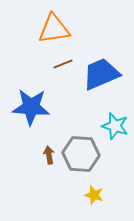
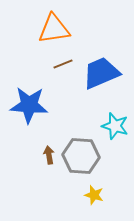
blue trapezoid: moved 1 px up
blue star: moved 2 px left, 2 px up
gray hexagon: moved 2 px down
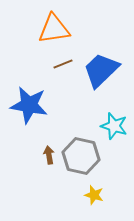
blue trapezoid: moved 3 px up; rotated 21 degrees counterclockwise
blue star: rotated 6 degrees clockwise
cyan star: moved 1 px left
gray hexagon: rotated 9 degrees clockwise
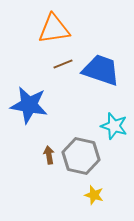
blue trapezoid: rotated 63 degrees clockwise
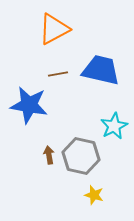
orange triangle: rotated 20 degrees counterclockwise
brown line: moved 5 px left, 10 px down; rotated 12 degrees clockwise
blue trapezoid: rotated 6 degrees counterclockwise
cyan star: rotated 28 degrees clockwise
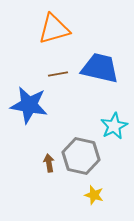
orange triangle: rotated 12 degrees clockwise
blue trapezoid: moved 1 px left, 2 px up
brown arrow: moved 8 px down
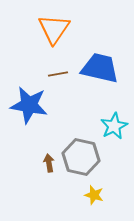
orange triangle: rotated 40 degrees counterclockwise
gray hexagon: moved 1 px down
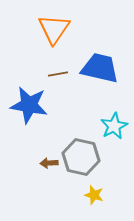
brown arrow: rotated 84 degrees counterclockwise
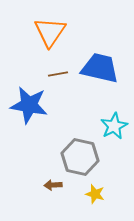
orange triangle: moved 4 px left, 3 px down
gray hexagon: moved 1 px left
brown arrow: moved 4 px right, 22 px down
yellow star: moved 1 px right, 1 px up
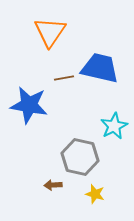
brown line: moved 6 px right, 4 px down
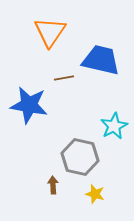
blue trapezoid: moved 1 px right, 8 px up
brown arrow: rotated 90 degrees clockwise
